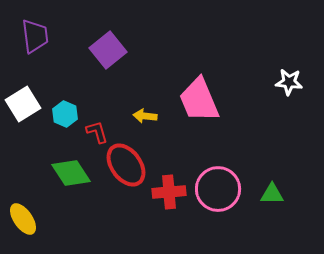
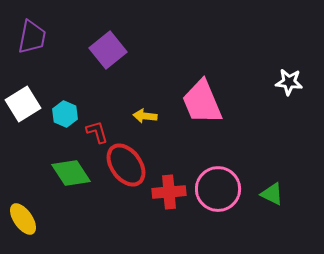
purple trapezoid: moved 3 px left, 1 px down; rotated 18 degrees clockwise
pink trapezoid: moved 3 px right, 2 px down
green triangle: rotated 25 degrees clockwise
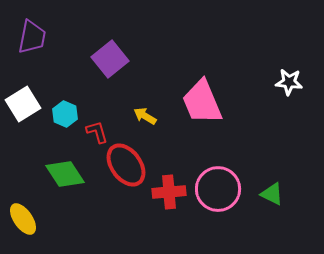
purple square: moved 2 px right, 9 px down
yellow arrow: rotated 25 degrees clockwise
green diamond: moved 6 px left, 1 px down
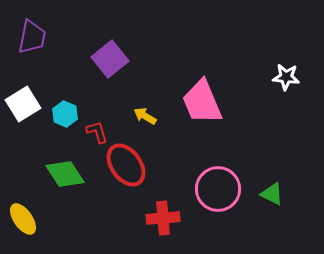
white star: moved 3 px left, 5 px up
red cross: moved 6 px left, 26 px down
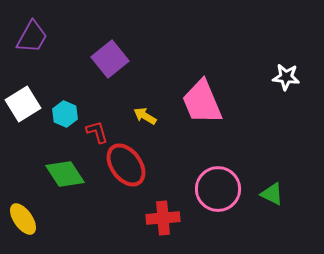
purple trapezoid: rotated 18 degrees clockwise
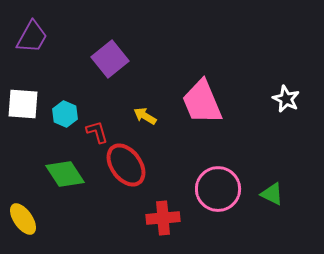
white star: moved 22 px down; rotated 20 degrees clockwise
white square: rotated 36 degrees clockwise
